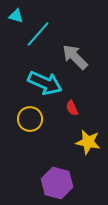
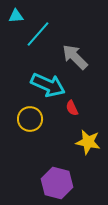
cyan triangle: rotated 21 degrees counterclockwise
cyan arrow: moved 3 px right, 2 px down
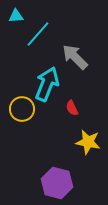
cyan arrow: moved 1 px left, 1 px up; rotated 92 degrees counterclockwise
yellow circle: moved 8 px left, 10 px up
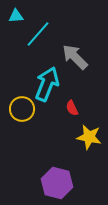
yellow star: moved 1 px right, 5 px up
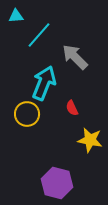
cyan line: moved 1 px right, 1 px down
cyan arrow: moved 3 px left, 1 px up
yellow circle: moved 5 px right, 5 px down
yellow star: moved 1 px right, 3 px down
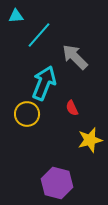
yellow star: rotated 25 degrees counterclockwise
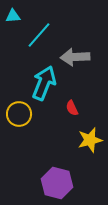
cyan triangle: moved 3 px left
gray arrow: rotated 48 degrees counterclockwise
yellow circle: moved 8 px left
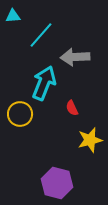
cyan line: moved 2 px right
yellow circle: moved 1 px right
